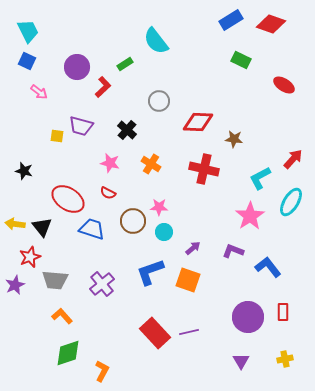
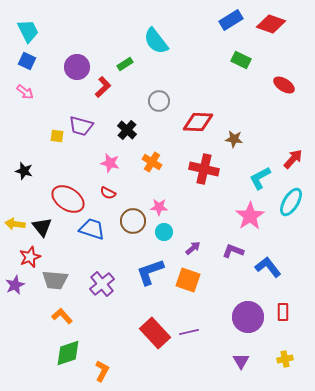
pink arrow at (39, 92): moved 14 px left
orange cross at (151, 164): moved 1 px right, 2 px up
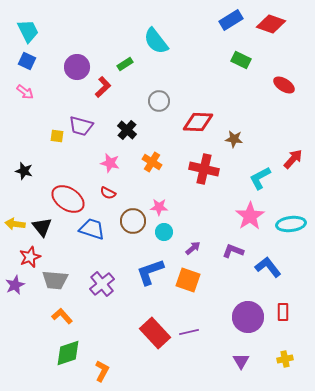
cyan ellipse at (291, 202): moved 22 px down; rotated 52 degrees clockwise
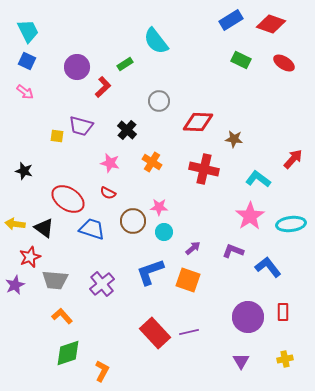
red ellipse at (284, 85): moved 22 px up
cyan L-shape at (260, 178): moved 2 px left, 1 px down; rotated 65 degrees clockwise
black triangle at (42, 227): moved 2 px right, 1 px down; rotated 15 degrees counterclockwise
